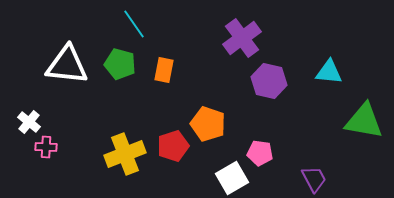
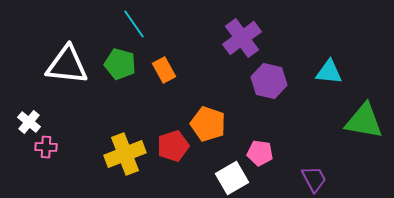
orange rectangle: rotated 40 degrees counterclockwise
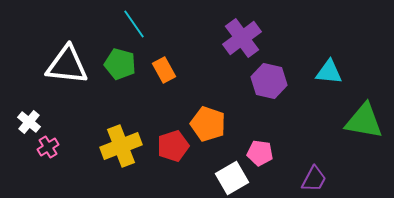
pink cross: moved 2 px right; rotated 35 degrees counterclockwise
yellow cross: moved 4 px left, 8 px up
purple trapezoid: rotated 56 degrees clockwise
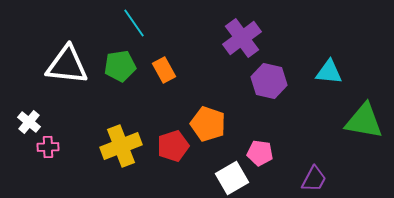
cyan line: moved 1 px up
green pentagon: moved 2 px down; rotated 24 degrees counterclockwise
pink cross: rotated 30 degrees clockwise
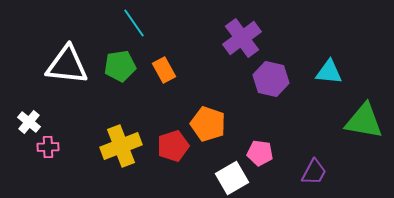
purple hexagon: moved 2 px right, 2 px up
purple trapezoid: moved 7 px up
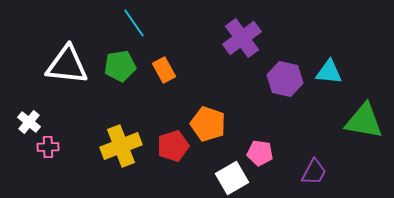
purple hexagon: moved 14 px right
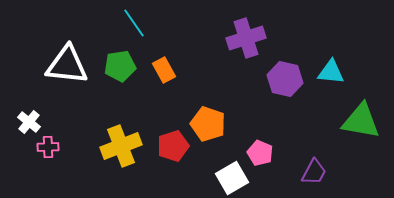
purple cross: moved 4 px right; rotated 18 degrees clockwise
cyan triangle: moved 2 px right
green triangle: moved 3 px left
pink pentagon: rotated 15 degrees clockwise
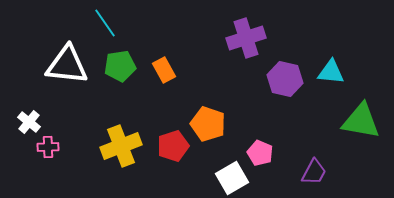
cyan line: moved 29 px left
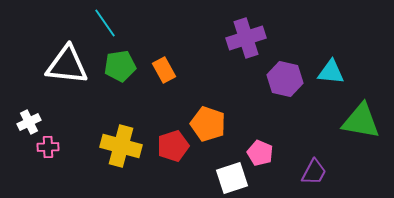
white cross: rotated 25 degrees clockwise
yellow cross: rotated 36 degrees clockwise
white square: rotated 12 degrees clockwise
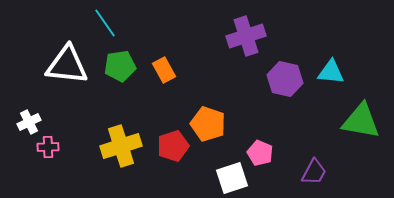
purple cross: moved 2 px up
yellow cross: rotated 33 degrees counterclockwise
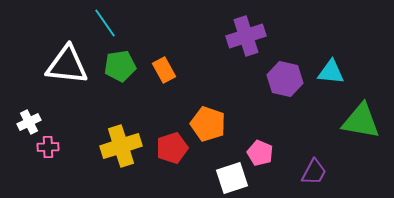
red pentagon: moved 1 px left, 2 px down
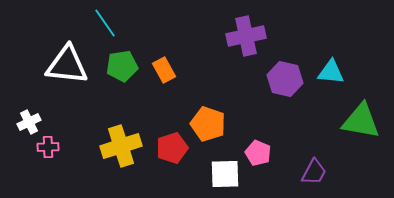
purple cross: rotated 6 degrees clockwise
green pentagon: moved 2 px right
pink pentagon: moved 2 px left
white square: moved 7 px left, 4 px up; rotated 16 degrees clockwise
